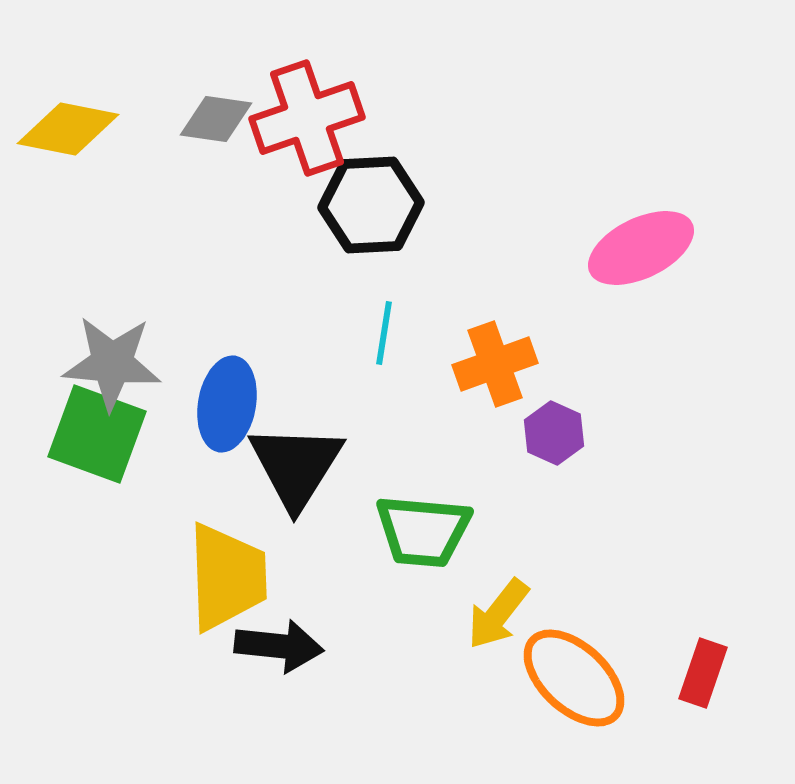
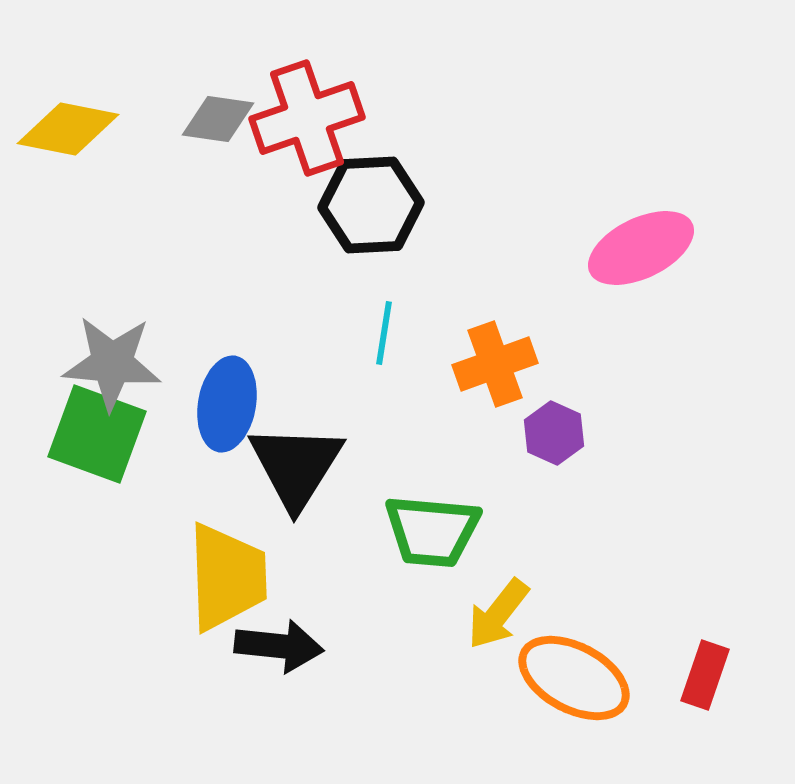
gray diamond: moved 2 px right
green trapezoid: moved 9 px right
red rectangle: moved 2 px right, 2 px down
orange ellipse: rotated 15 degrees counterclockwise
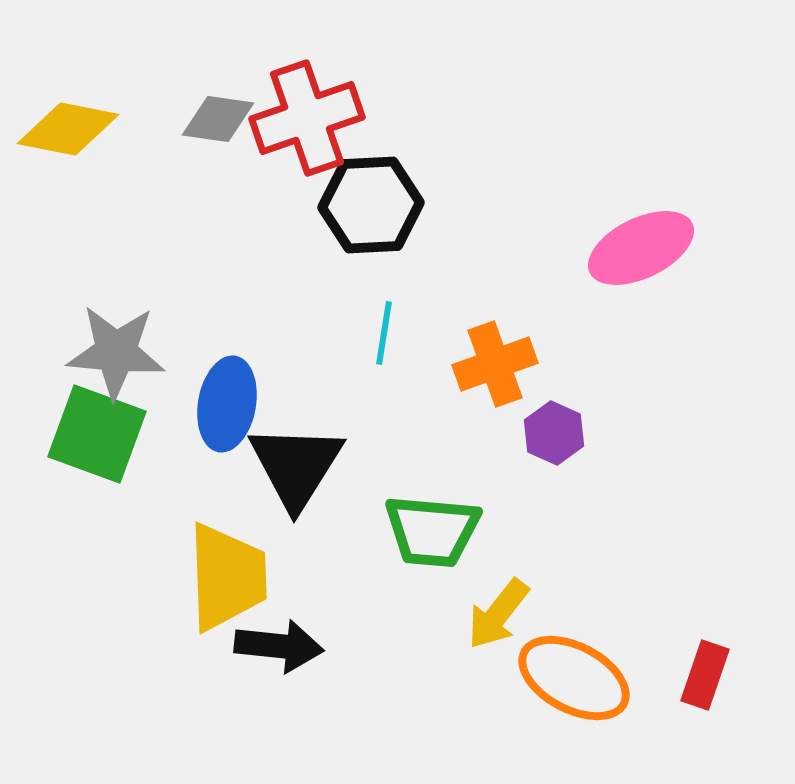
gray star: moved 4 px right, 11 px up
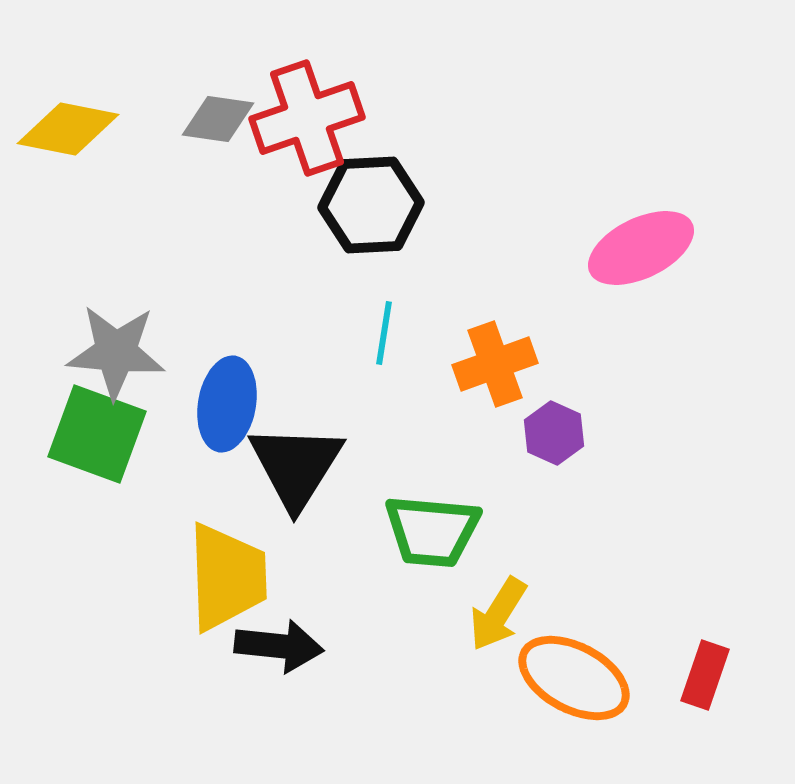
yellow arrow: rotated 6 degrees counterclockwise
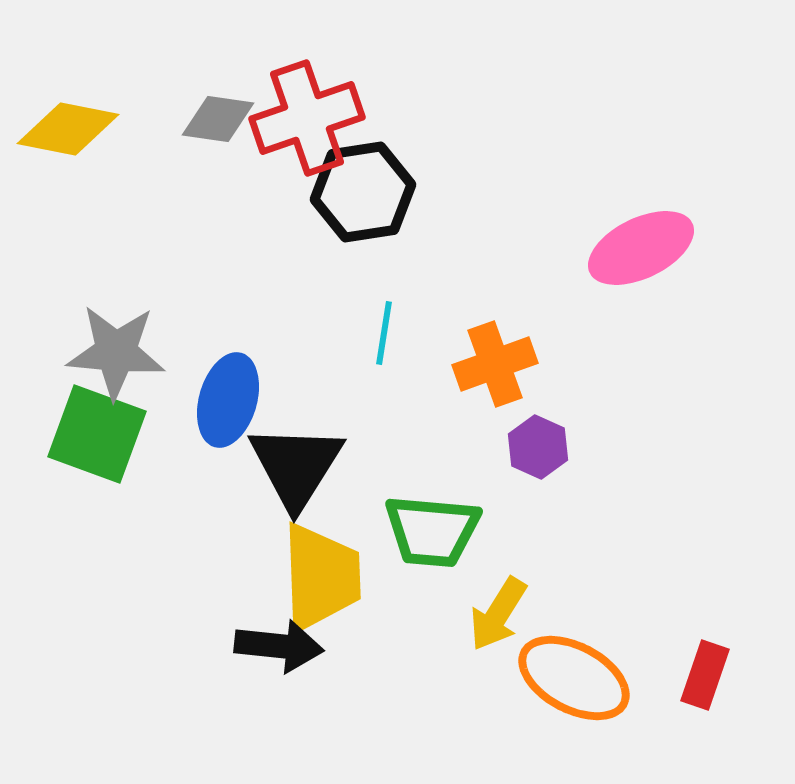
black hexagon: moved 8 px left, 13 px up; rotated 6 degrees counterclockwise
blue ellipse: moved 1 px right, 4 px up; rotated 6 degrees clockwise
purple hexagon: moved 16 px left, 14 px down
yellow trapezoid: moved 94 px right
